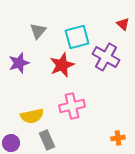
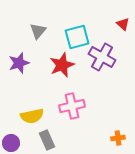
purple cross: moved 4 px left
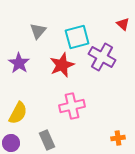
purple star: rotated 20 degrees counterclockwise
yellow semicircle: moved 14 px left, 3 px up; rotated 50 degrees counterclockwise
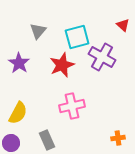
red triangle: moved 1 px down
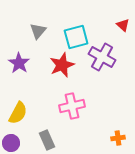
cyan square: moved 1 px left
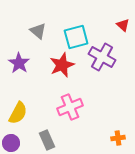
gray triangle: rotated 30 degrees counterclockwise
pink cross: moved 2 px left, 1 px down; rotated 10 degrees counterclockwise
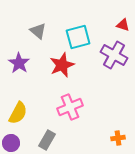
red triangle: rotated 24 degrees counterclockwise
cyan square: moved 2 px right
purple cross: moved 12 px right, 2 px up
gray rectangle: rotated 54 degrees clockwise
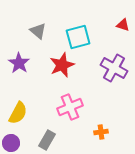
purple cross: moved 13 px down
orange cross: moved 17 px left, 6 px up
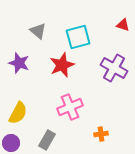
purple star: rotated 15 degrees counterclockwise
orange cross: moved 2 px down
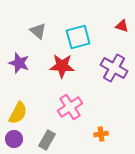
red triangle: moved 1 px left, 1 px down
red star: moved 1 px down; rotated 25 degrees clockwise
pink cross: rotated 10 degrees counterclockwise
purple circle: moved 3 px right, 4 px up
